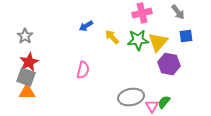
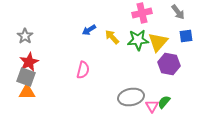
blue arrow: moved 3 px right, 4 px down
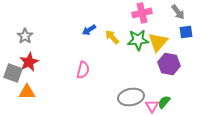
blue square: moved 4 px up
gray square: moved 13 px left, 4 px up
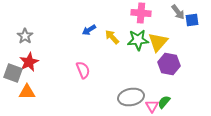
pink cross: moved 1 px left; rotated 18 degrees clockwise
blue square: moved 6 px right, 12 px up
pink semicircle: rotated 36 degrees counterclockwise
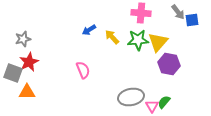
gray star: moved 2 px left, 3 px down; rotated 21 degrees clockwise
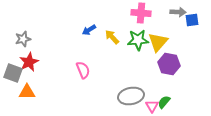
gray arrow: rotated 49 degrees counterclockwise
gray ellipse: moved 1 px up
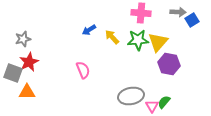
blue square: rotated 24 degrees counterclockwise
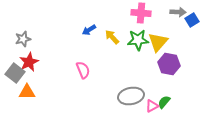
gray square: moved 2 px right; rotated 18 degrees clockwise
pink triangle: rotated 32 degrees clockwise
